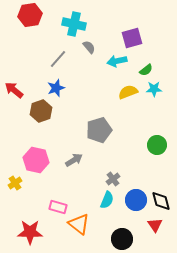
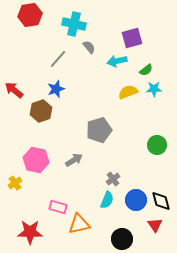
blue star: moved 1 px down
orange triangle: rotated 50 degrees counterclockwise
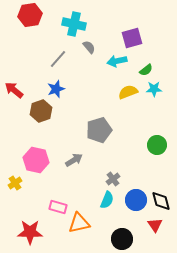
orange triangle: moved 1 px up
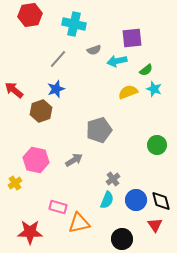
purple square: rotated 10 degrees clockwise
gray semicircle: moved 5 px right, 3 px down; rotated 112 degrees clockwise
cyan star: rotated 21 degrees clockwise
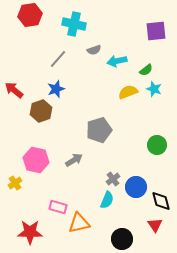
purple square: moved 24 px right, 7 px up
blue circle: moved 13 px up
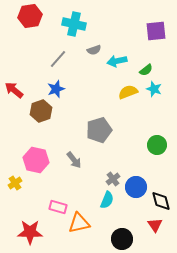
red hexagon: moved 1 px down
gray arrow: rotated 84 degrees clockwise
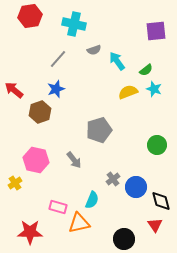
cyan arrow: rotated 66 degrees clockwise
brown hexagon: moved 1 px left, 1 px down
cyan semicircle: moved 15 px left
black circle: moved 2 px right
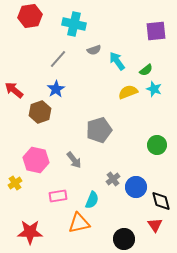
blue star: rotated 12 degrees counterclockwise
pink rectangle: moved 11 px up; rotated 24 degrees counterclockwise
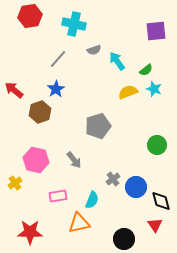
gray pentagon: moved 1 px left, 4 px up
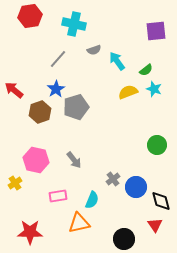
gray pentagon: moved 22 px left, 19 px up
